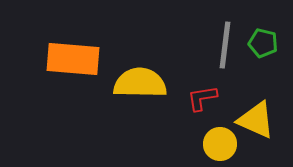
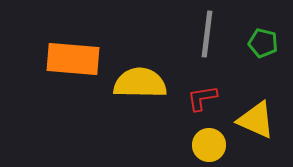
gray line: moved 18 px left, 11 px up
yellow circle: moved 11 px left, 1 px down
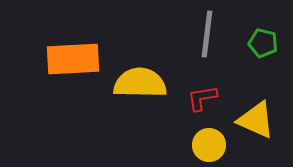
orange rectangle: rotated 8 degrees counterclockwise
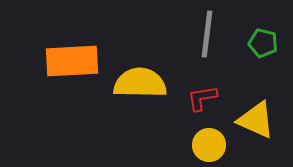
orange rectangle: moved 1 px left, 2 px down
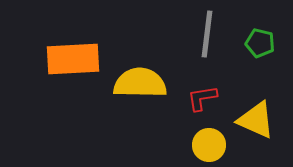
green pentagon: moved 3 px left
orange rectangle: moved 1 px right, 2 px up
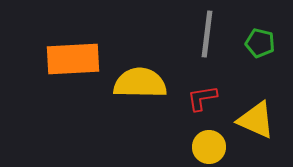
yellow circle: moved 2 px down
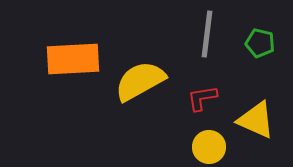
yellow semicircle: moved 2 px up; rotated 30 degrees counterclockwise
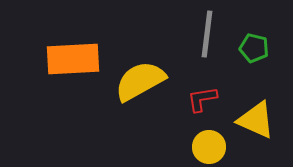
green pentagon: moved 6 px left, 5 px down
red L-shape: moved 1 px down
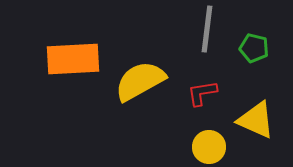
gray line: moved 5 px up
red L-shape: moved 6 px up
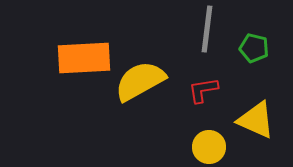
orange rectangle: moved 11 px right, 1 px up
red L-shape: moved 1 px right, 3 px up
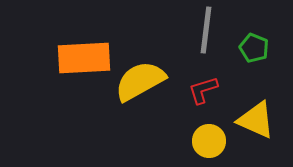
gray line: moved 1 px left, 1 px down
green pentagon: rotated 8 degrees clockwise
red L-shape: rotated 8 degrees counterclockwise
yellow circle: moved 6 px up
